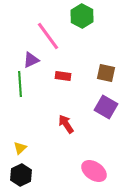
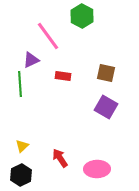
red arrow: moved 6 px left, 34 px down
yellow triangle: moved 2 px right, 2 px up
pink ellipse: moved 3 px right, 2 px up; rotated 35 degrees counterclockwise
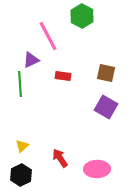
pink line: rotated 8 degrees clockwise
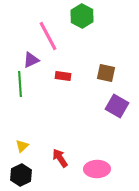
purple square: moved 11 px right, 1 px up
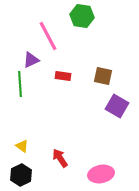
green hexagon: rotated 20 degrees counterclockwise
brown square: moved 3 px left, 3 px down
yellow triangle: rotated 40 degrees counterclockwise
pink ellipse: moved 4 px right, 5 px down; rotated 10 degrees counterclockwise
